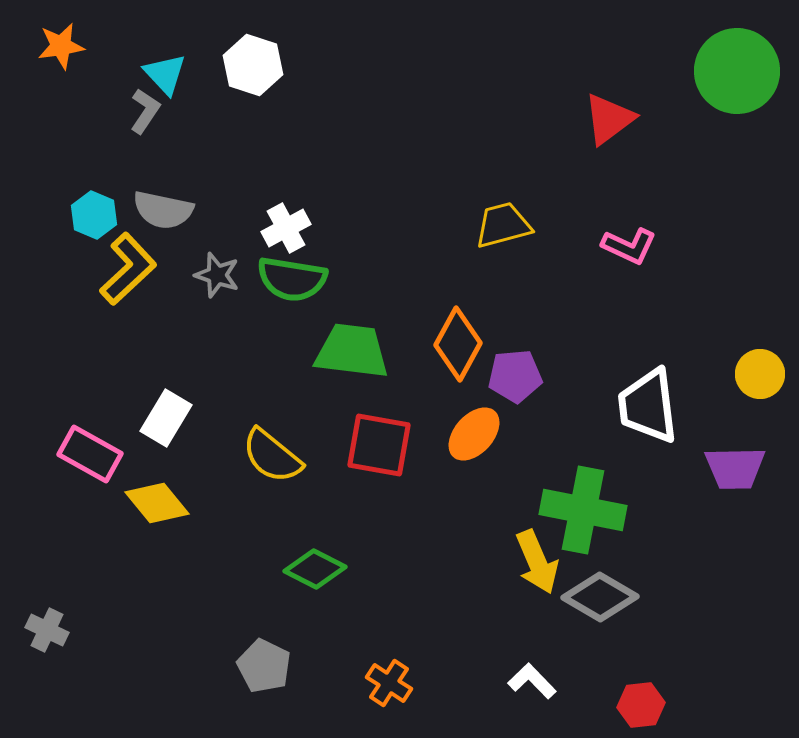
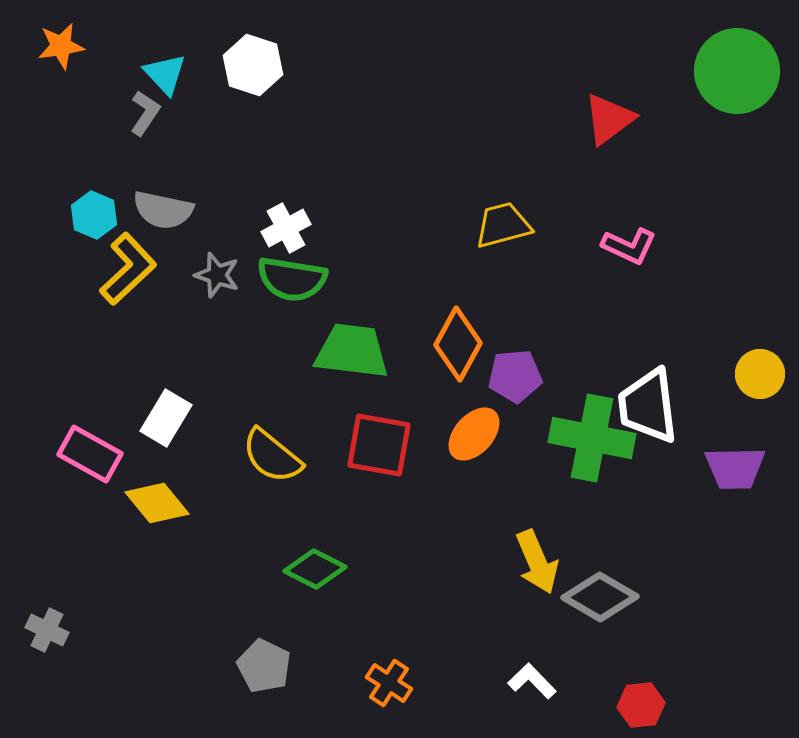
gray L-shape: moved 2 px down
green cross: moved 9 px right, 72 px up
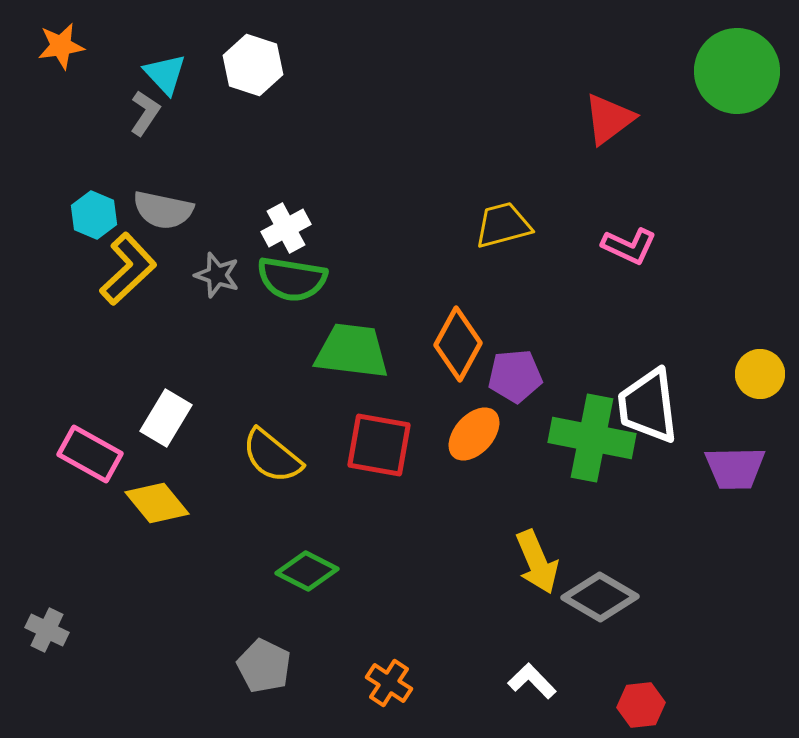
green diamond: moved 8 px left, 2 px down
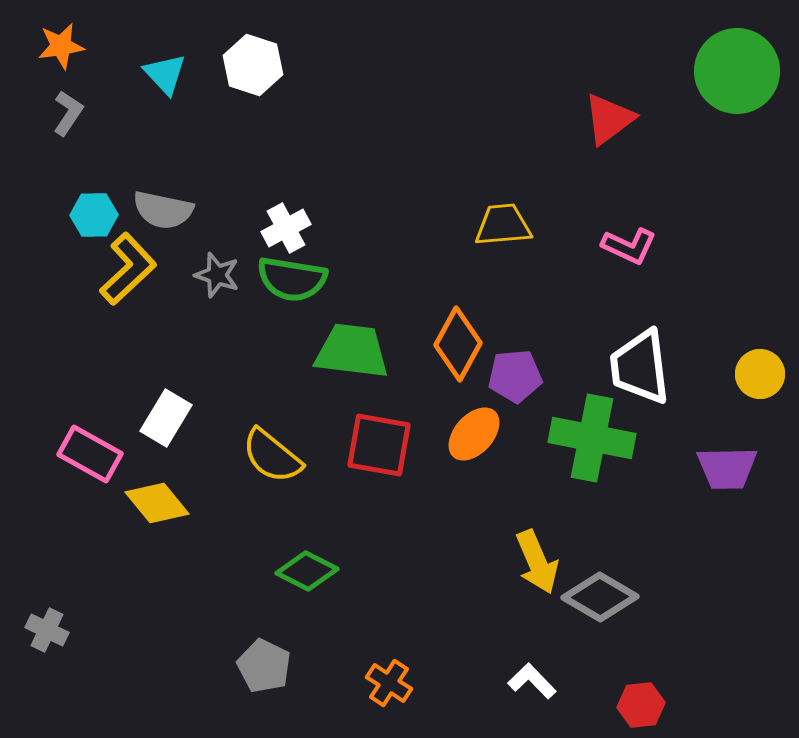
gray L-shape: moved 77 px left
cyan hexagon: rotated 24 degrees counterclockwise
yellow trapezoid: rotated 10 degrees clockwise
white trapezoid: moved 8 px left, 39 px up
purple trapezoid: moved 8 px left
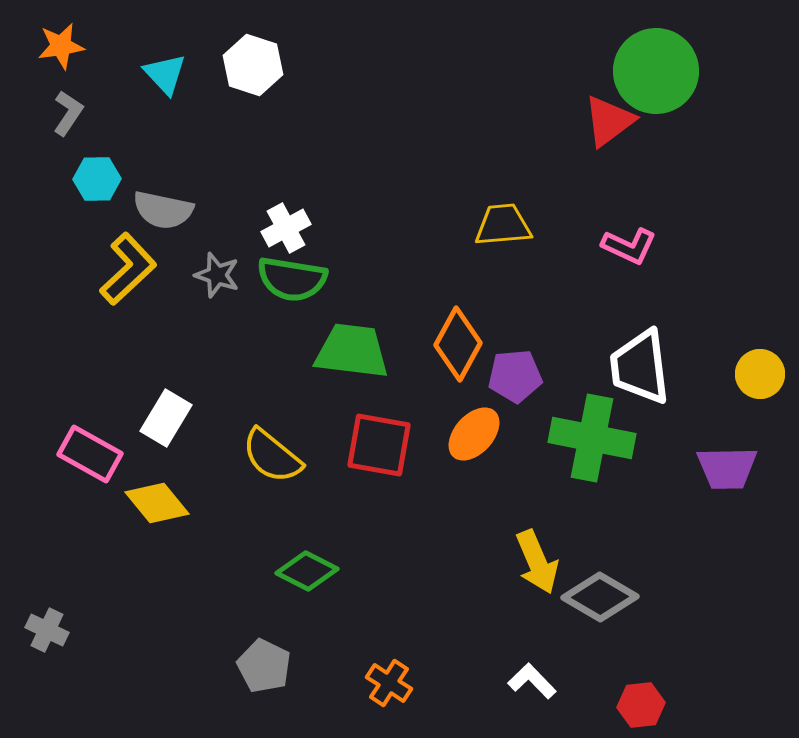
green circle: moved 81 px left
red triangle: moved 2 px down
cyan hexagon: moved 3 px right, 36 px up
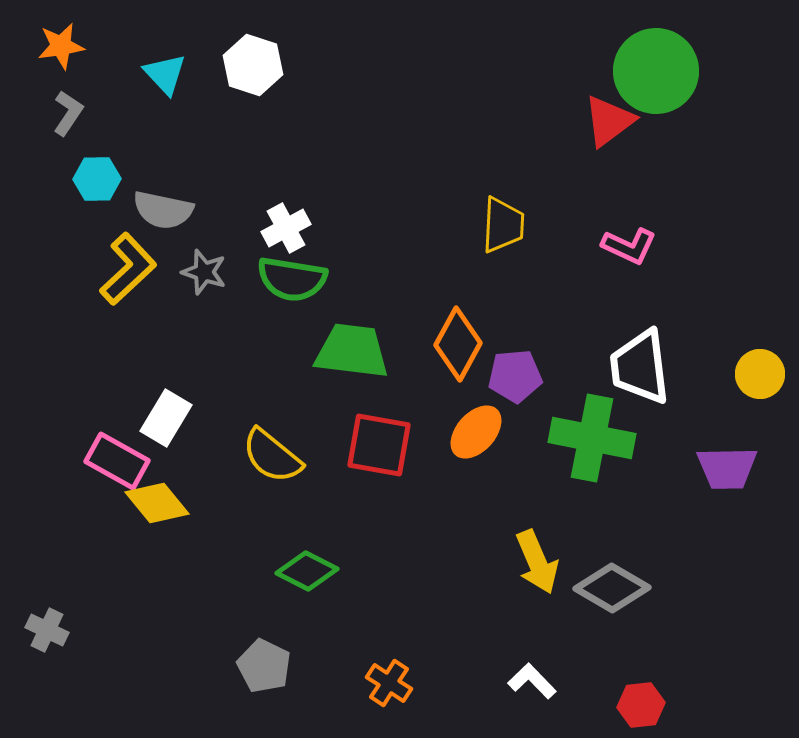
yellow trapezoid: rotated 98 degrees clockwise
gray star: moved 13 px left, 3 px up
orange ellipse: moved 2 px right, 2 px up
pink rectangle: moved 27 px right, 7 px down
gray diamond: moved 12 px right, 9 px up
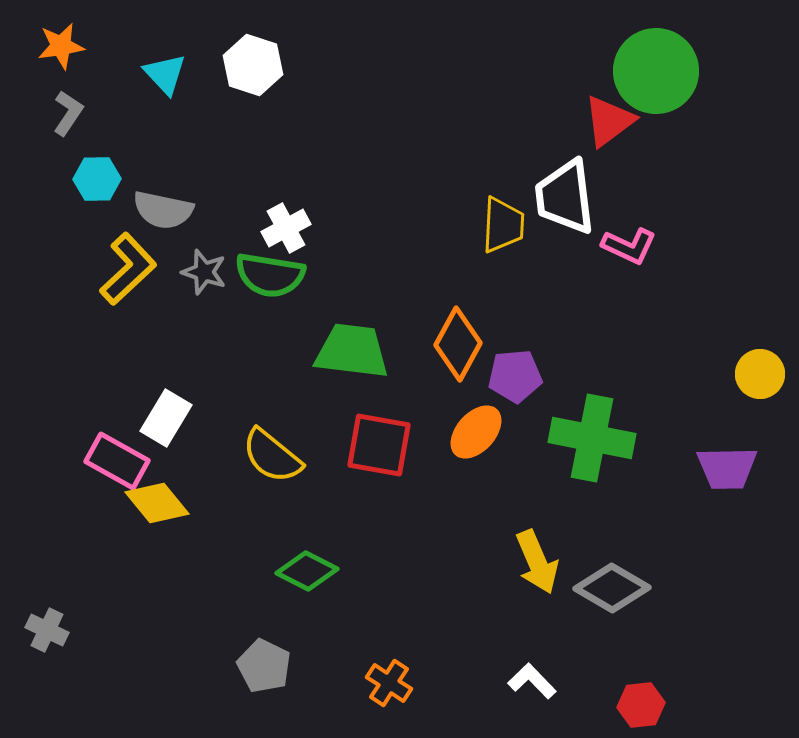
green semicircle: moved 22 px left, 4 px up
white trapezoid: moved 75 px left, 170 px up
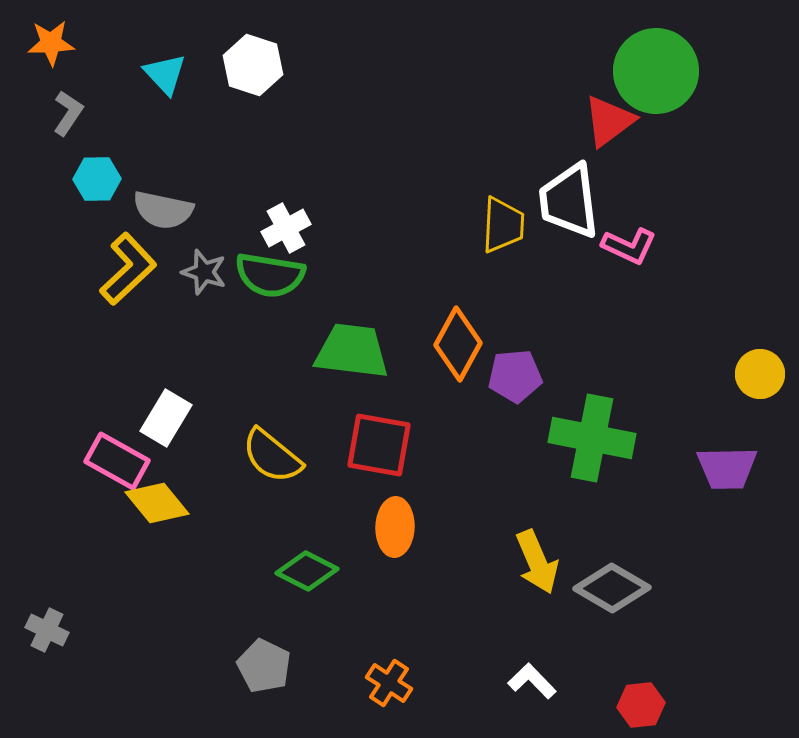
orange star: moved 10 px left, 3 px up; rotated 6 degrees clockwise
white trapezoid: moved 4 px right, 4 px down
orange ellipse: moved 81 px left, 95 px down; rotated 40 degrees counterclockwise
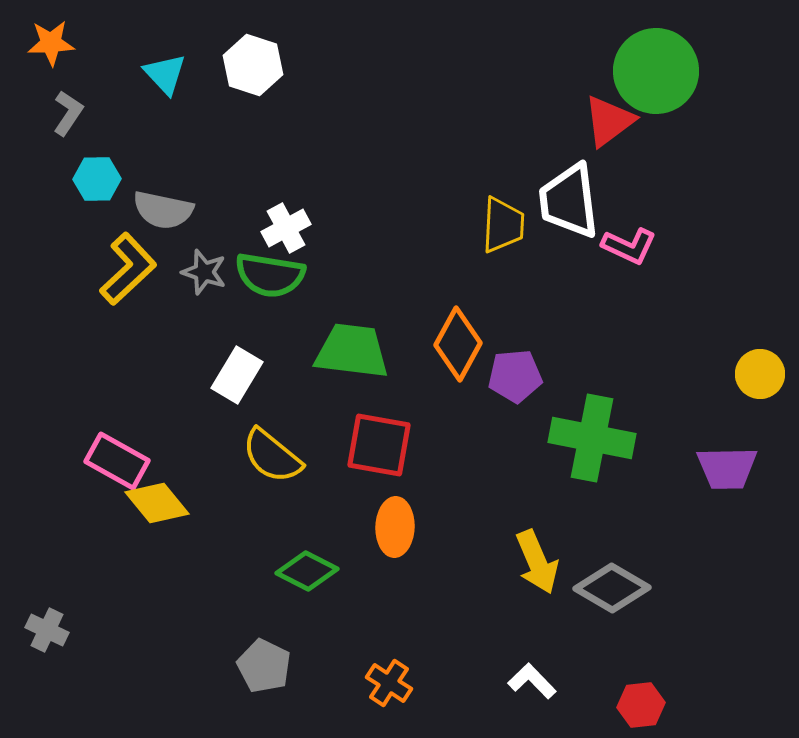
white rectangle: moved 71 px right, 43 px up
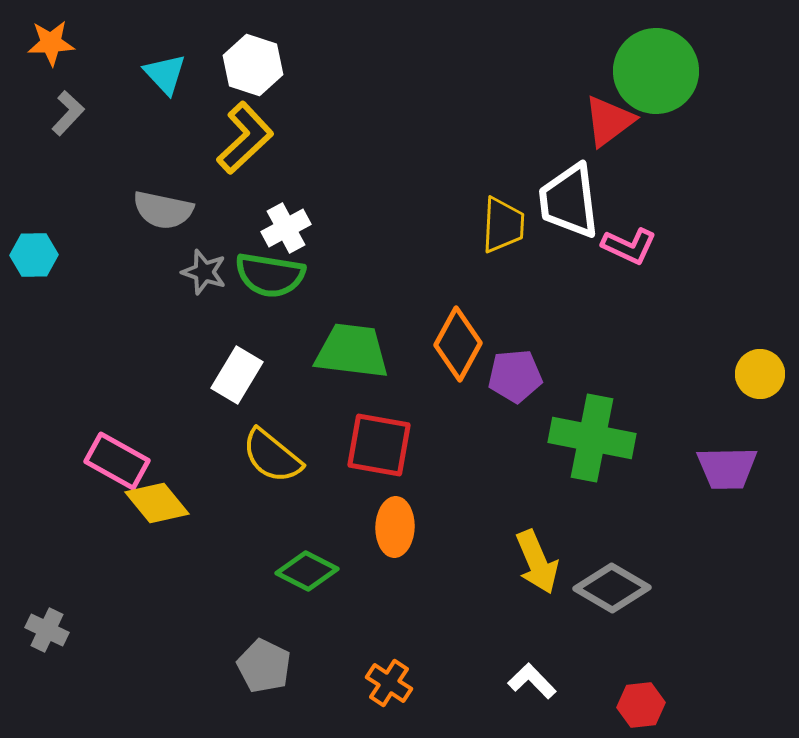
gray L-shape: rotated 9 degrees clockwise
cyan hexagon: moved 63 px left, 76 px down
yellow L-shape: moved 117 px right, 131 px up
